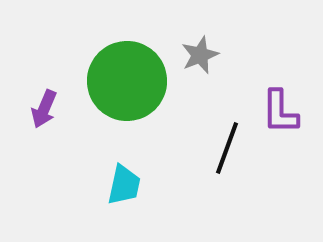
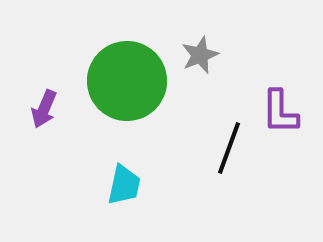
black line: moved 2 px right
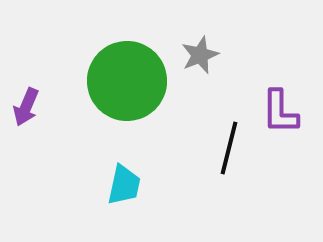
purple arrow: moved 18 px left, 2 px up
black line: rotated 6 degrees counterclockwise
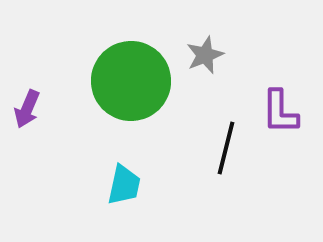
gray star: moved 5 px right
green circle: moved 4 px right
purple arrow: moved 1 px right, 2 px down
black line: moved 3 px left
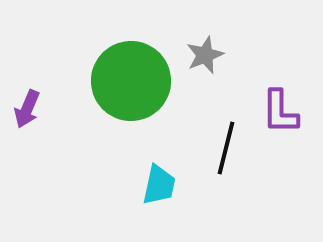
cyan trapezoid: moved 35 px right
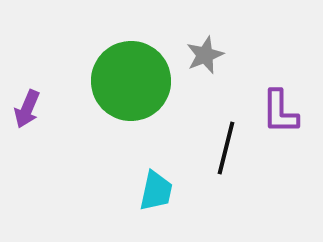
cyan trapezoid: moved 3 px left, 6 px down
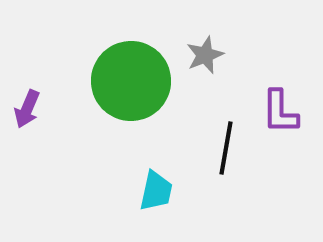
black line: rotated 4 degrees counterclockwise
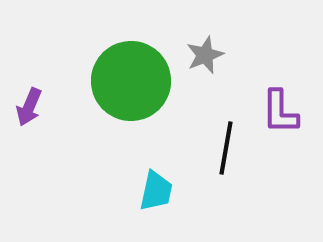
purple arrow: moved 2 px right, 2 px up
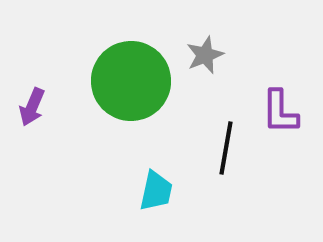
purple arrow: moved 3 px right
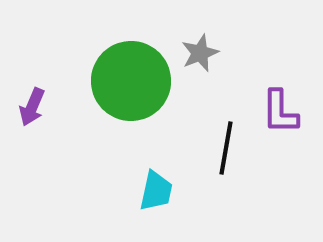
gray star: moved 5 px left, 2 px up
